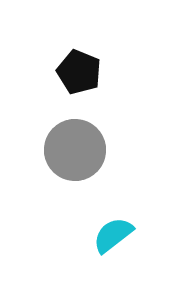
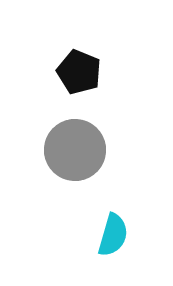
cyan semicircle: rotated 144 degrees clockwise
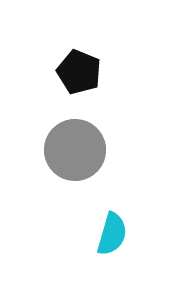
cyan semicircle: moved 1 px left, 1 px up
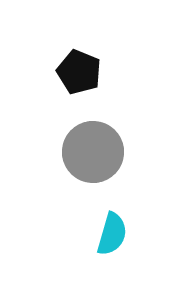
gray circle: moved 18 px right, 2 px down
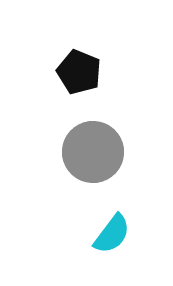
cyan semicircle: rotated 21 degrees clockwise
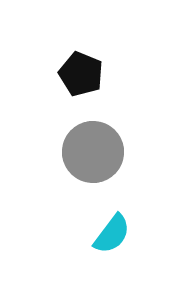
black pentagon: moved 2 px right, 2 px down
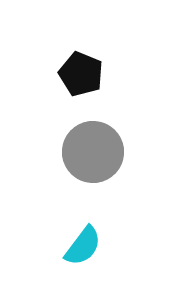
cyan semicircle: moved 29 px left, 12 px down
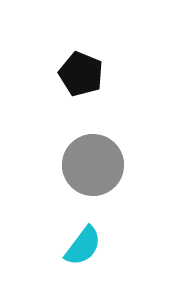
gray circle: moved 13 px down
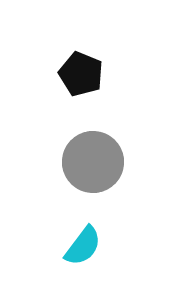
gray circle: moved 3 px up
